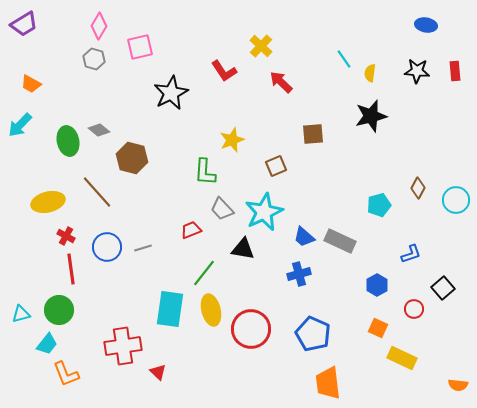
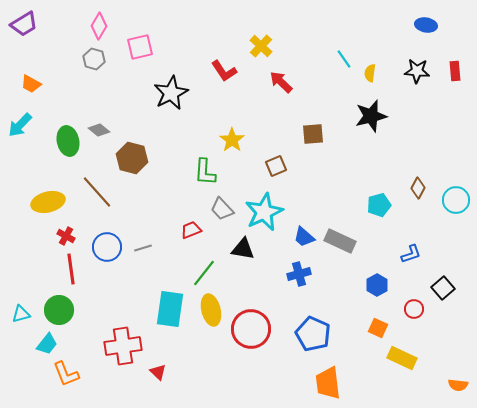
yellow star at (232, 140): rotated 15 degrees counterclockwise
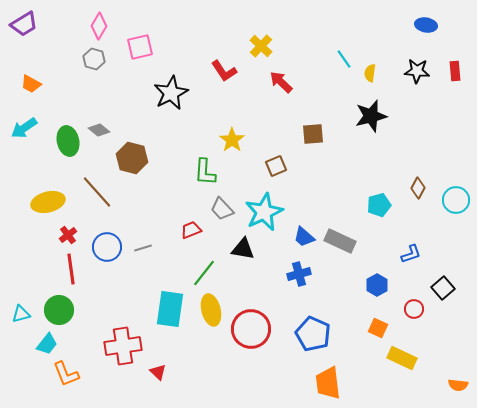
cyan arrow at (20, 125): moved 4 px right, 3 px down; rotated 12 degrees clockwise
red cross at (66, 236): moved 2 px right, 1 px up; rotated 24 degrees clockwise
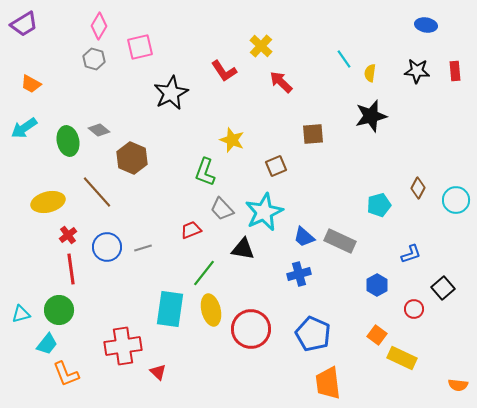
yellow star at (232, 140): rotated 15 degrees counterclockwise
brown hexagon at (132, 158): rotated 8 degrees clockwise
green L-shape at (205, 172): rotated 16 degrees clockwise
orange square at (378, 328): moved 1 px left, 7 px down; rotated 12 degrees clockwise
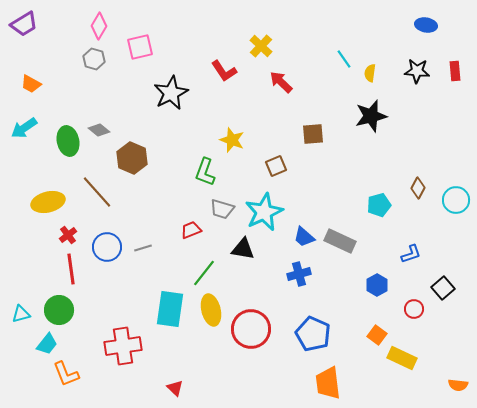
gray trapezoid at (222, 209): rotated 30 degrees counterclockwise
red triangle at (158, 372): moved 17 px right, 16 px down
